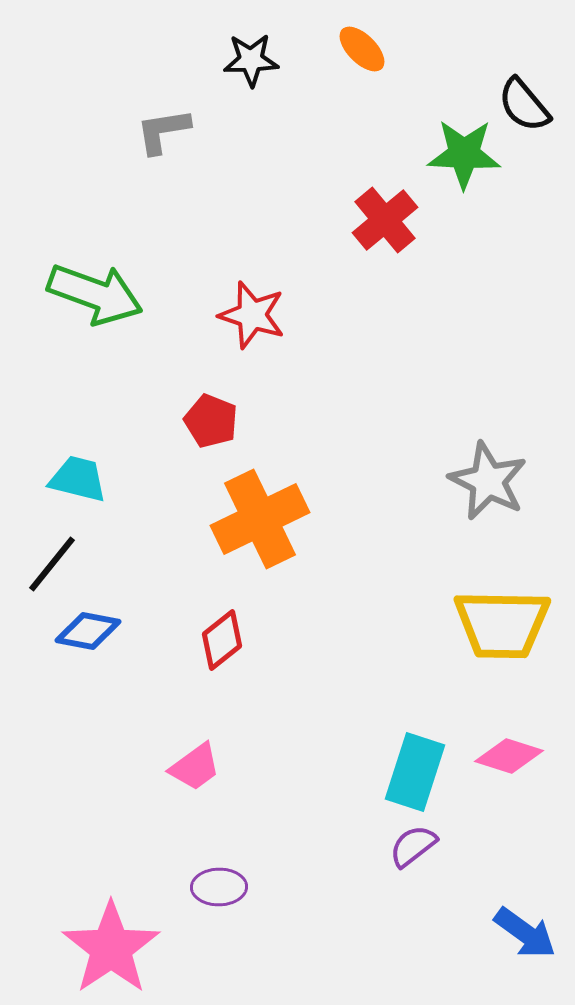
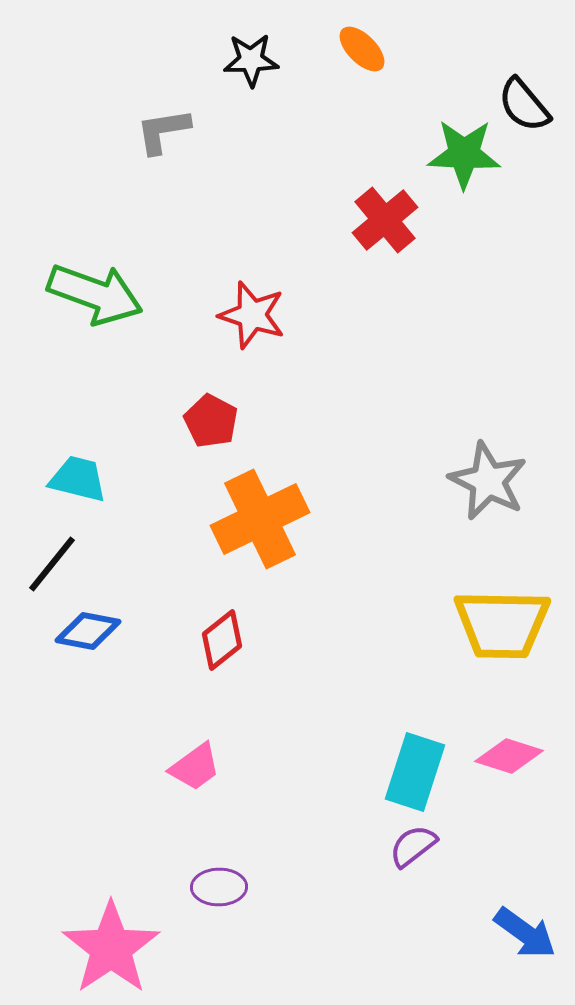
red pentagon: rotated 6 degrees clockwise
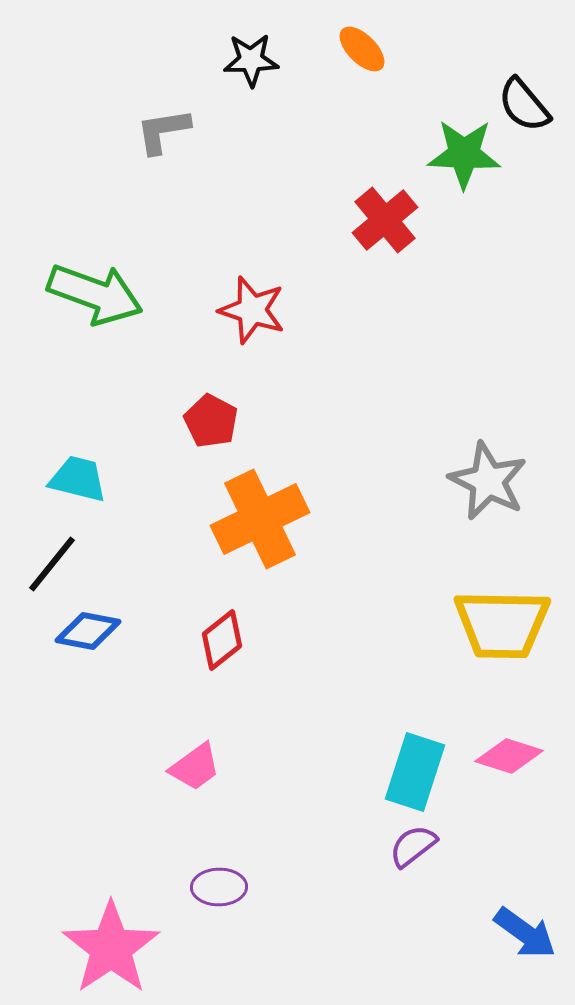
red star: moved 5 px up
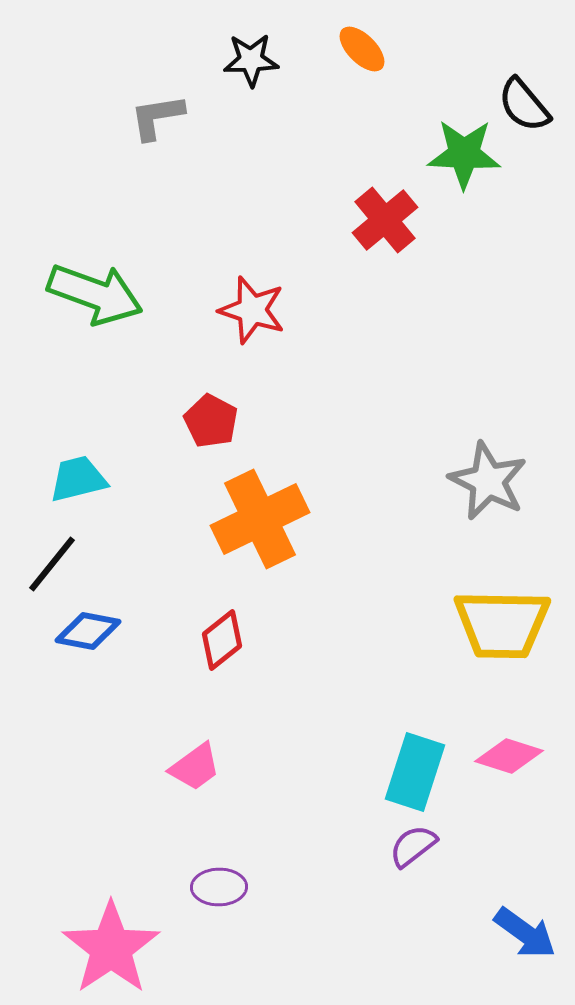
gray L-shape: moved 6 px left, 14 px up
cyan trapezoid: rotated 28 degrees counterclockwise
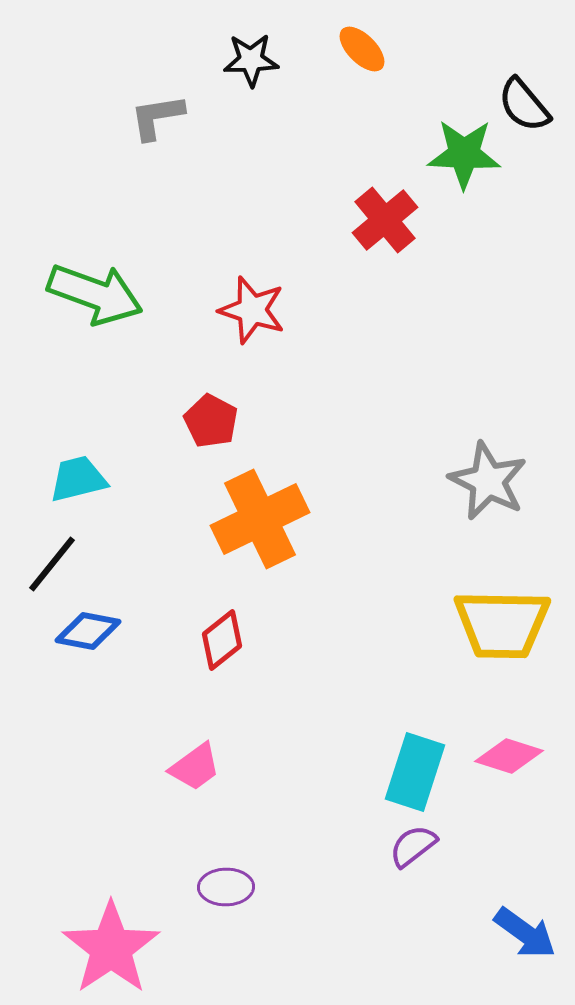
purple ellipse: moved 7 px right
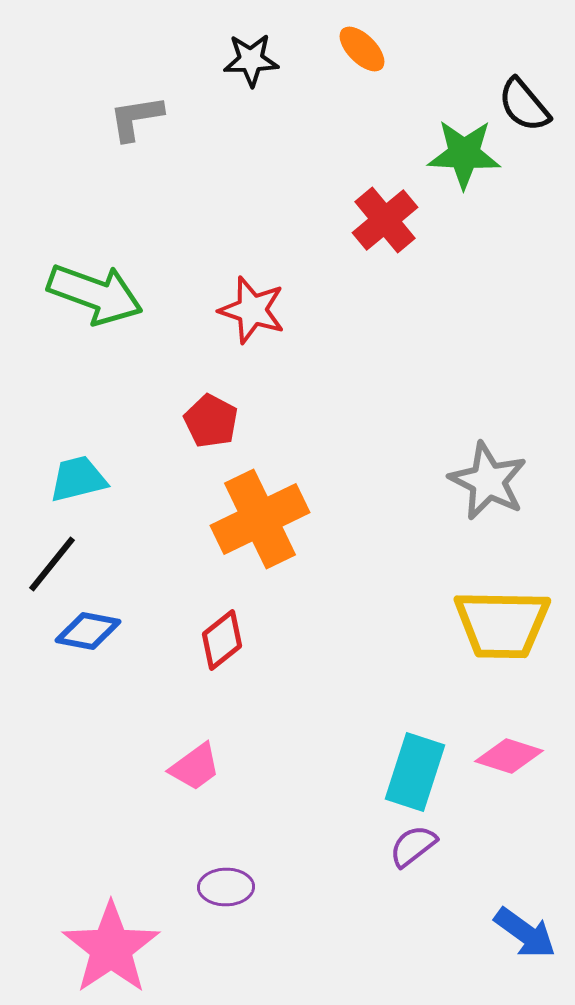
gray L-shape: moved 21 px left, 1 px down
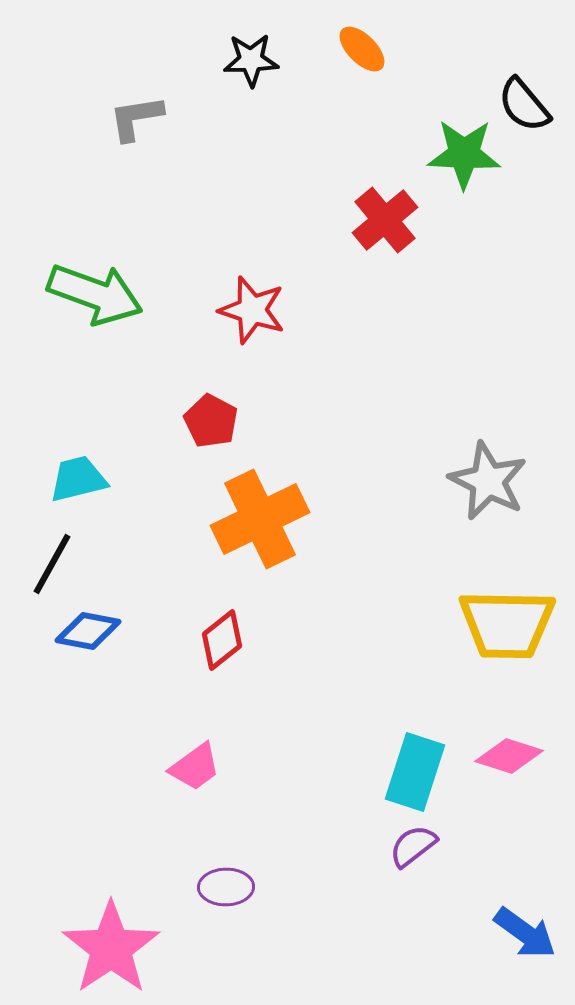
black line: rotated 10 degrees counterclockwise
yellow trapezoid: moved 5 px right
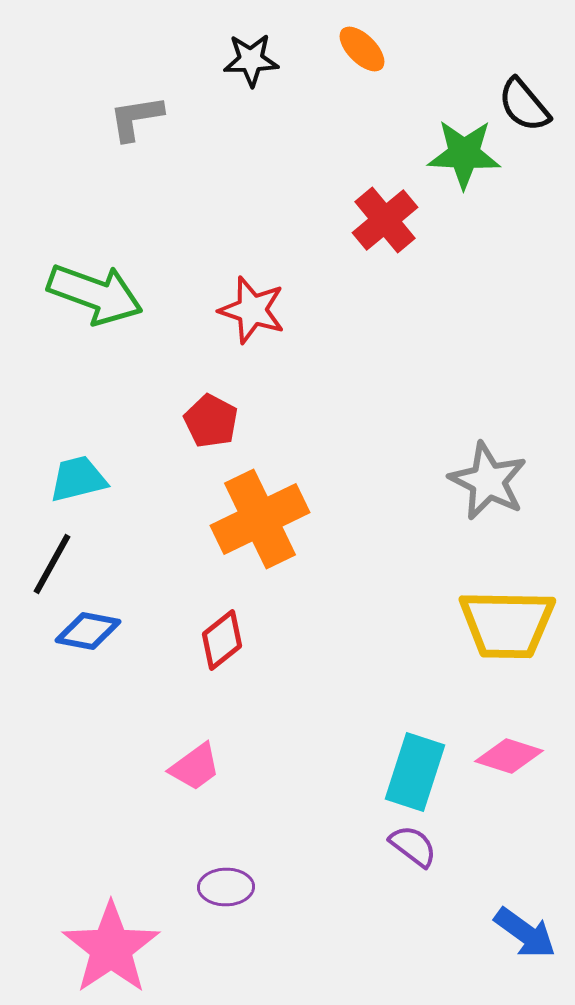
purple semicircle: rotated 75 degrees clockwise
